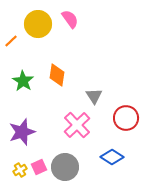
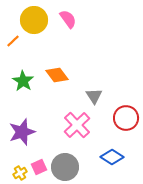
pink semicircle: moved 2 px left
yellow circle: moved 4 px left, 4 px up
orange line: moved 2 px right
orange diamond: rotated 45 degrees counterclockwise
yellow cross: moved 3 px down
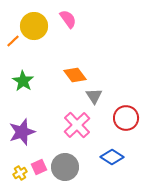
yellow circle: moved 6 px down
orange diamond: moved 18 px right
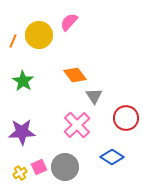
pink semicircle: moved 1 px right, 3 px down; rotated 102 degrees counterclockwise
yellow circle: moved 5 px right, 9 px down
orange line: rotated 24 degrees counterclockwise
purple star: rotated 16 degrees clockwise
